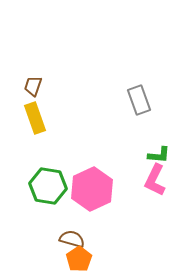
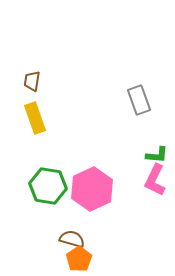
brown trapezoid: moved 1 px left, 5 px up; rotated 10 degrees counterclockwise
green L-shape: moved 2 px left
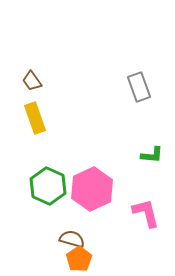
brown trapezoid: rotated 45 degrees counterclockwise
gray rectangle: moved 13 px up
green L-shape: moved 5 px left
pink L-shape: moved 9 px left, 33 px down; rotated 140 degrees clockwise
green hexagon: rotated 15 degrees clockwise
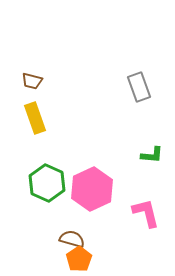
brown trapezoid: rotated 40 degrees counterclockwise
green hexagon: moved 1 px left, 3 px up
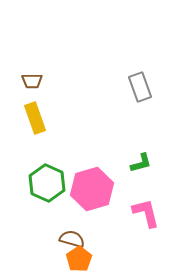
brown trapezoid: rotated 15 degrees counterclockwise
gray rectangle: moved 1 px right
green L-shape: moved 11 px left, 8 px down; rotated 20 degrees counterclockwise
pink hexagon: rotated 9 degrees clockwise
